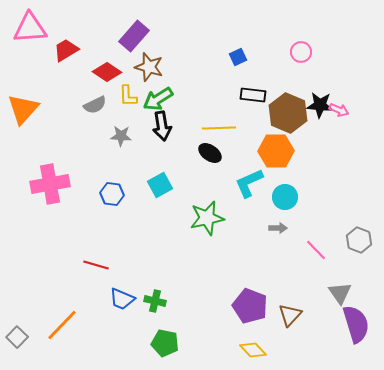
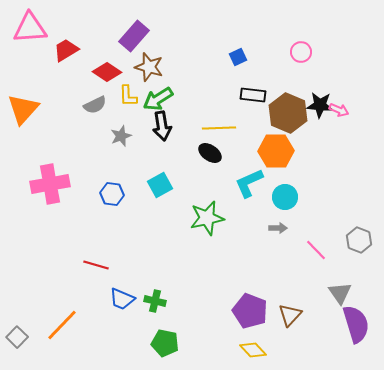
gray star: rotated 25 degrees counterclockwise
purple pentagon: moved 5 px down
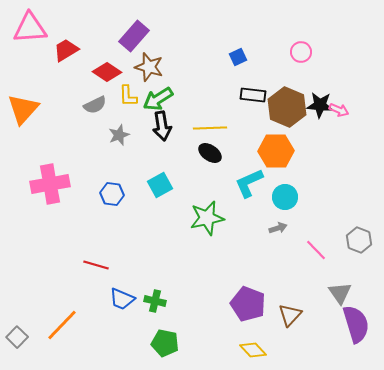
brown hexagon: moved 1 px left, 6 px up
yellow line: moved 9 px left
gray star: moved 2 px left, 1 px up
gray arrow: rotated 18 degrees counterclockwise
purple pentagon: moved 2 px left, 7 px up
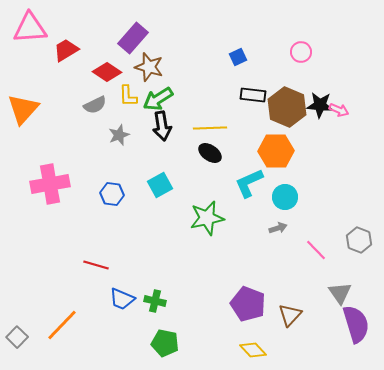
purple rectangle: moved 1 px left, 2 px down
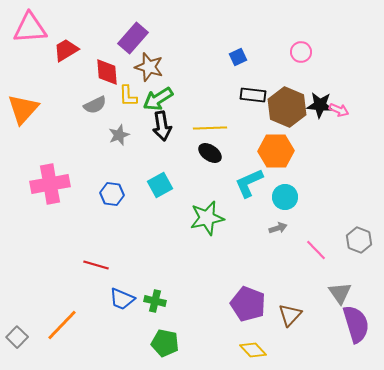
red diamond: rotated 52 degrees clockwise
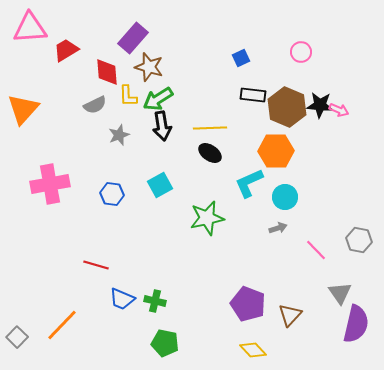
blue square: moved 3 px right, 1 px down
gray hexagon: rotated 10 degrees counterclockwise
purple semicircle: rotated 30 degrees clockwise
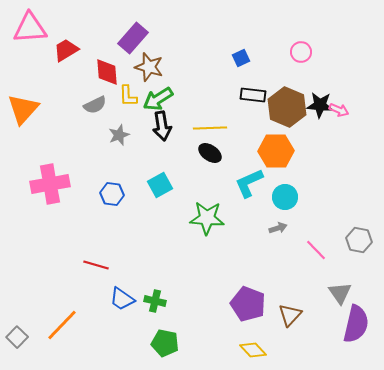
green star: rotated 16 degrees clockwise
blue trapezoid: rotated 12 degrees clockwise
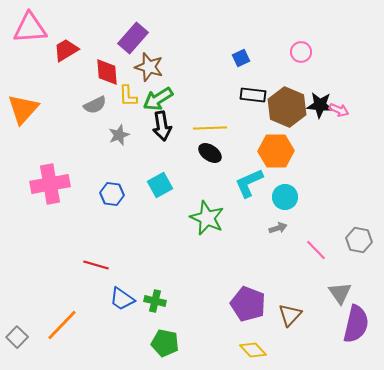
green star: rotated 20 degrees clockwise
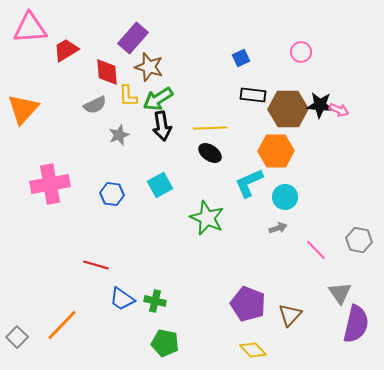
brown hexagon: moved 1 px right, 2 px down; rotated 24 degrees counterclockwise
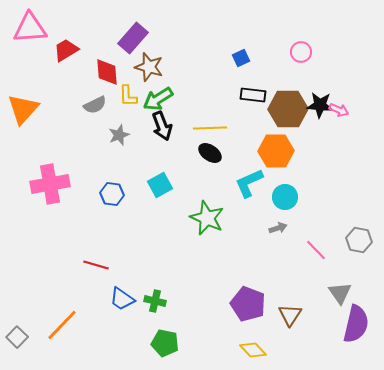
black arrow: rotated 12 degrees counterclockwise
brown triangle: rotated 10 degrees counterclockwise
